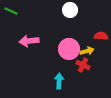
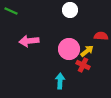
yellow arrow: rotated 24 degrees counterclockwise
cyan arrow: moved 1 px right
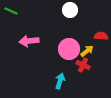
cyan arrow: rotated 14 degrees clockwise
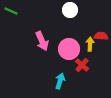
pink arrow: moved 13 px right; rotated 108 degrees counterclockwise
yellow arrow: moved 3 px right, 7 px up; rotated 48 degrees counterclockwise
red cross: moved 1 px left; rotated 16 degrees clockwise
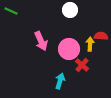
pink arrow: moved 1 px left
